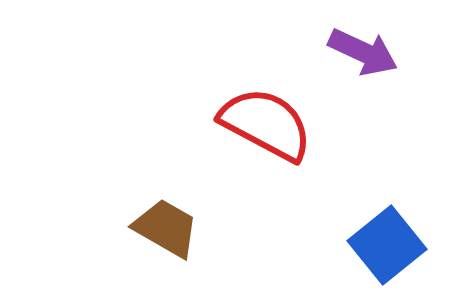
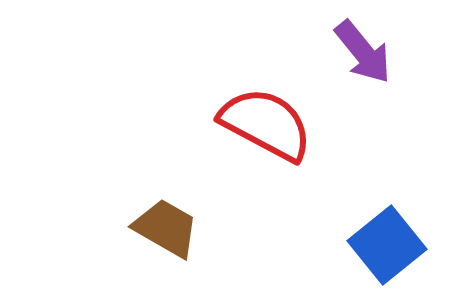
purple arrow: rotated 26 degrees clockwise
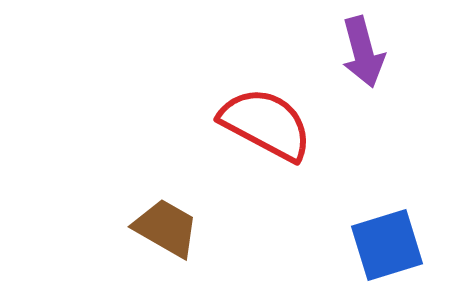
purple arrow: rotated 24 degrees clockwise
blue square: rotated 22 degrees clockwise
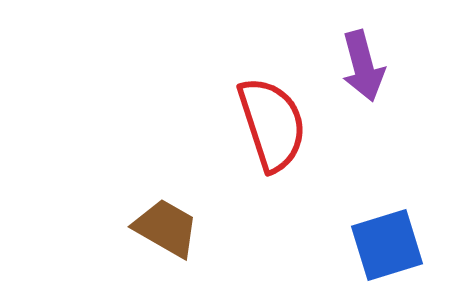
purple arrow: moved 14 px down
red semicircle: moved 6 px right; rotated 44 degrees clockwise
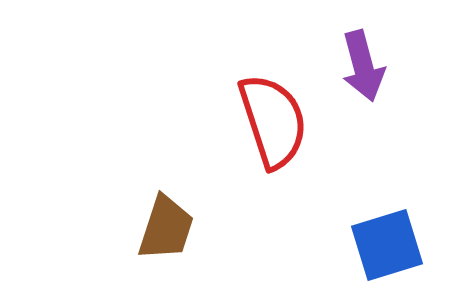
red semicircle: moved 1 px right, 3 px up
brown trapezoid: rotated 78 degrees clockwise
